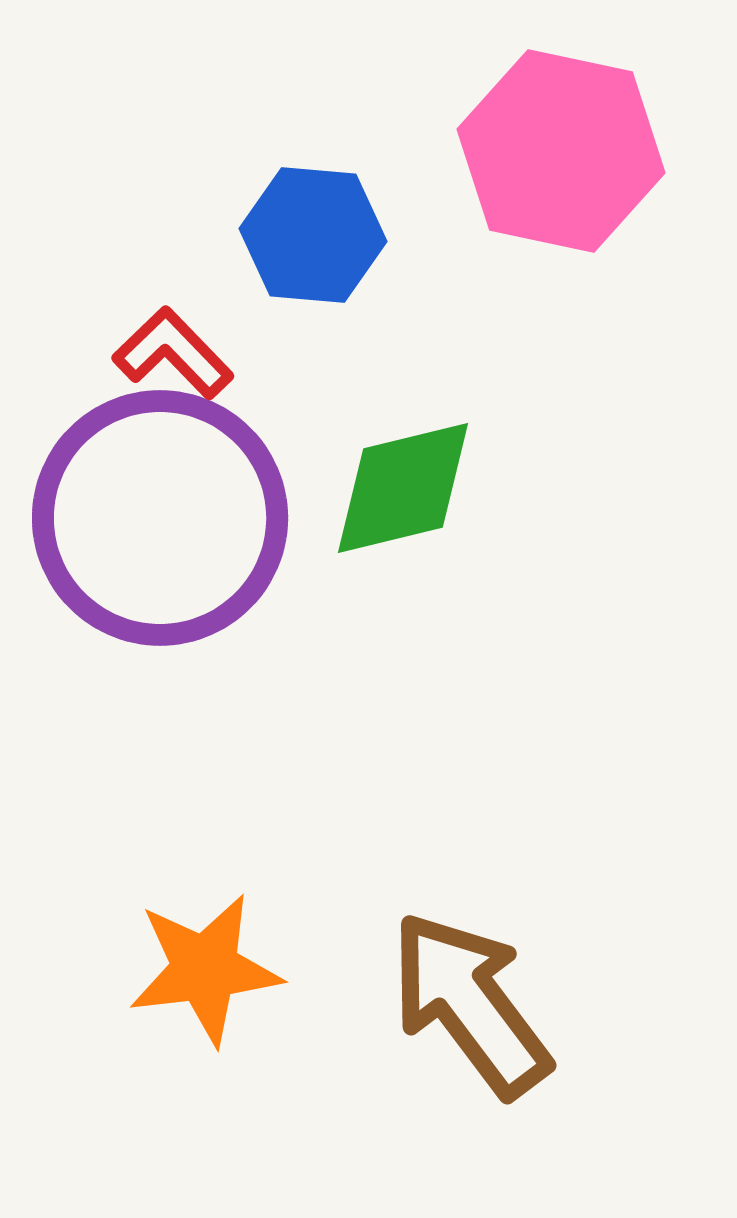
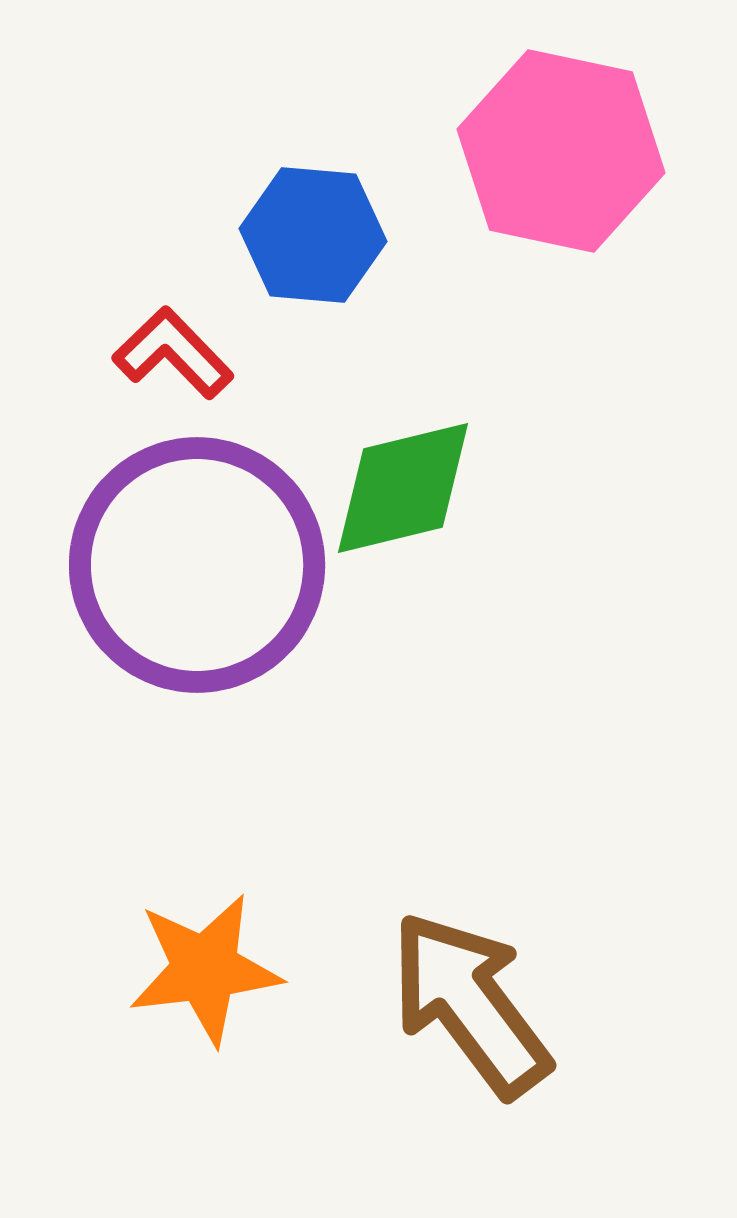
purple circle: moved 37 px right, 47 px down
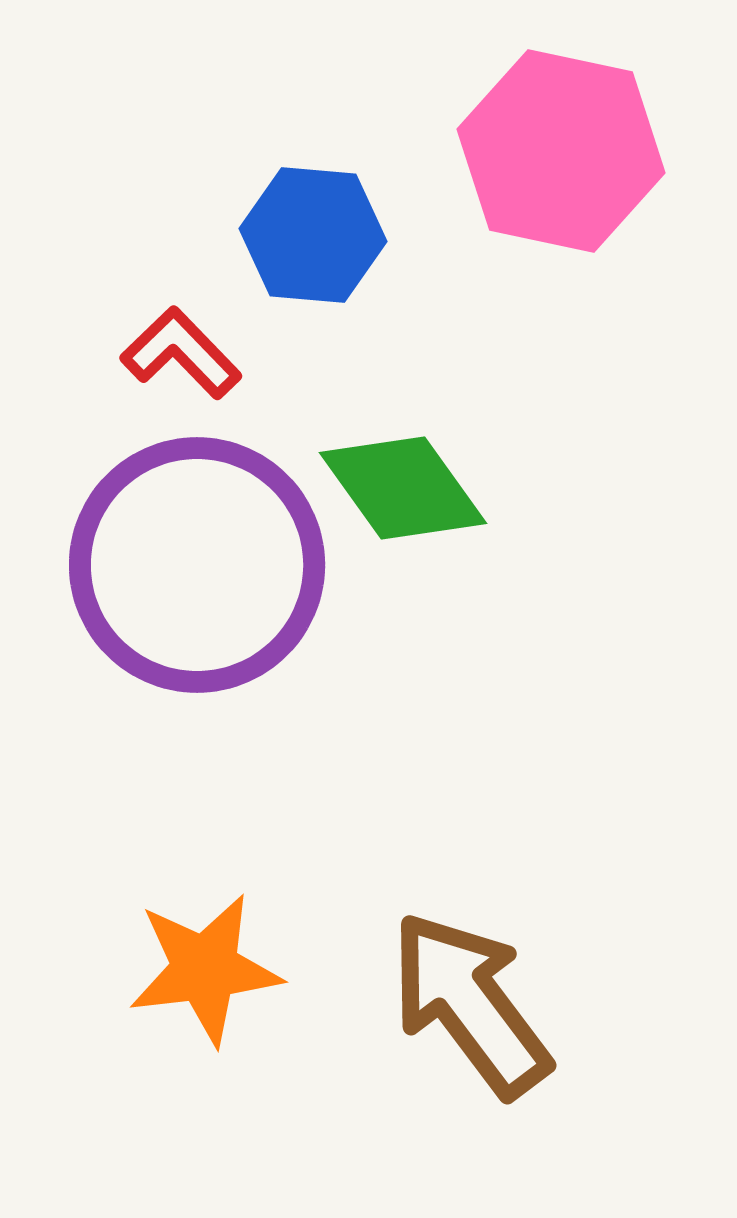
red L-shape: moved 8 px right
green diamond: rotated 68 degrees clockwise
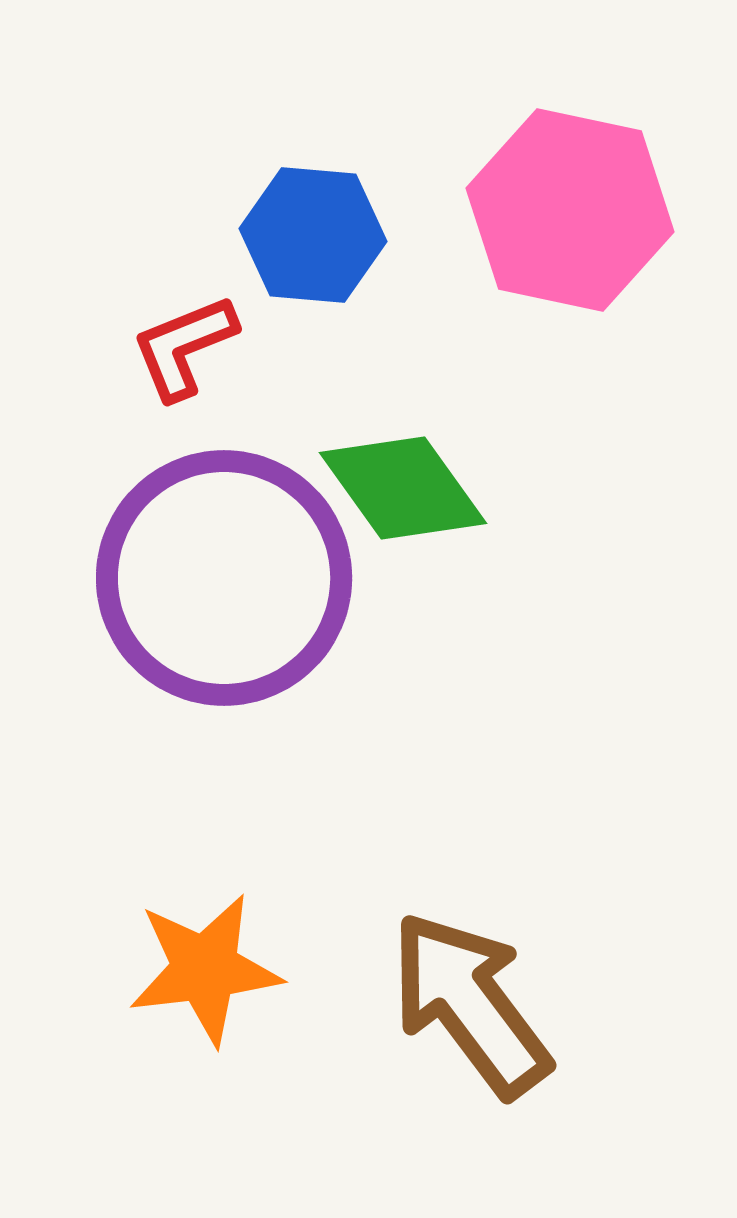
pink hexagon: moved 9 px right, 59 px down
red L-shape: moved 3 px right, 6 px up; rotated 68 degrees counterclockwise
purple circle: moved 27 px right, 13 px down
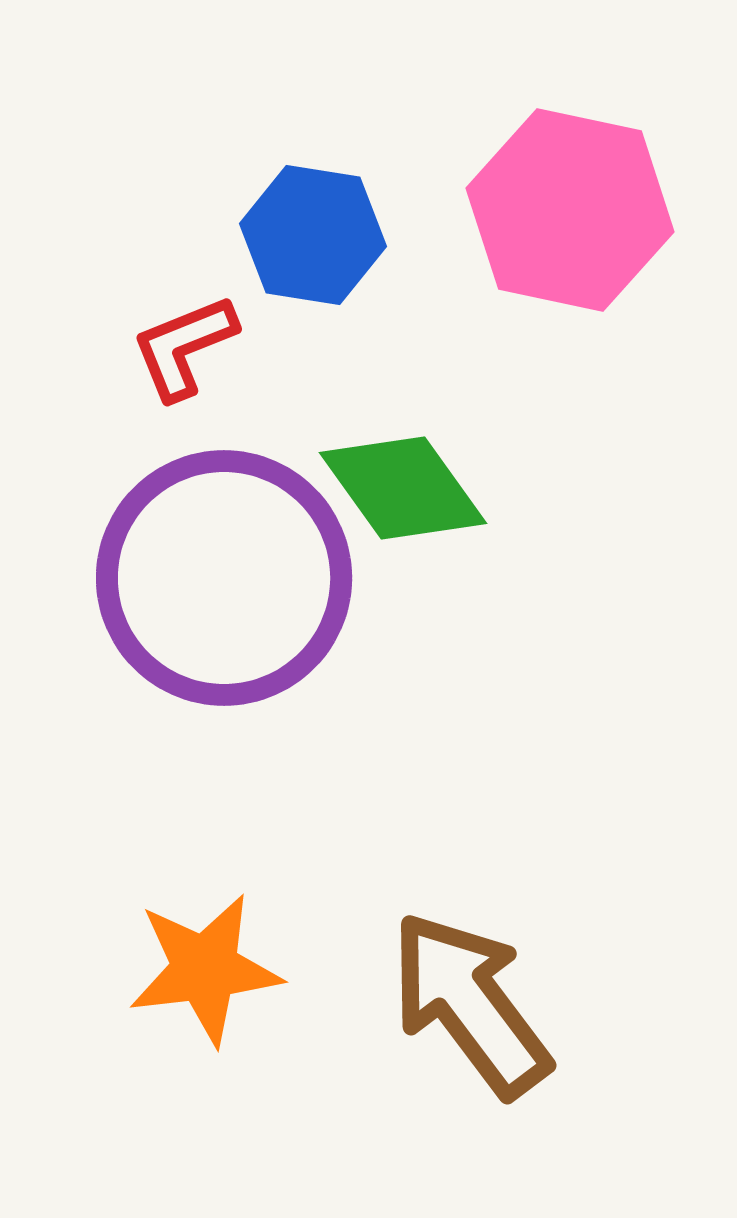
blue hexagon: rotated 4 degrees clockwise
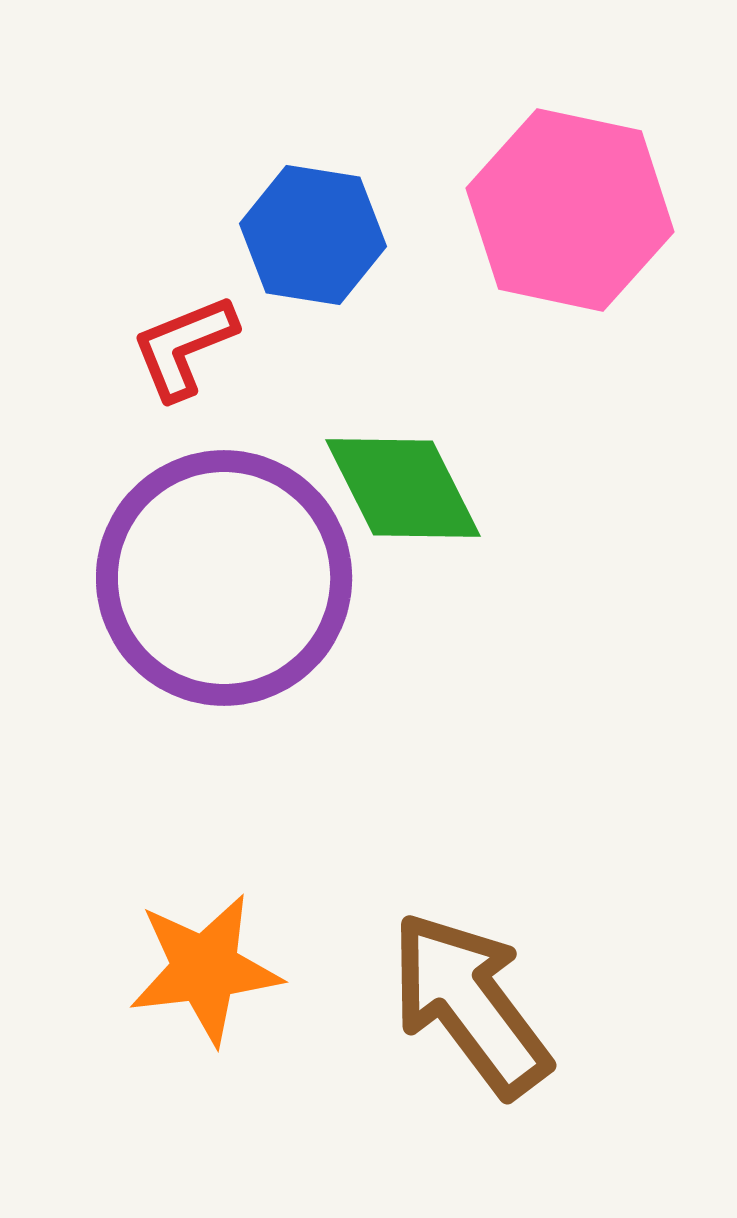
green diamond: rotated 9 degrees clockwise
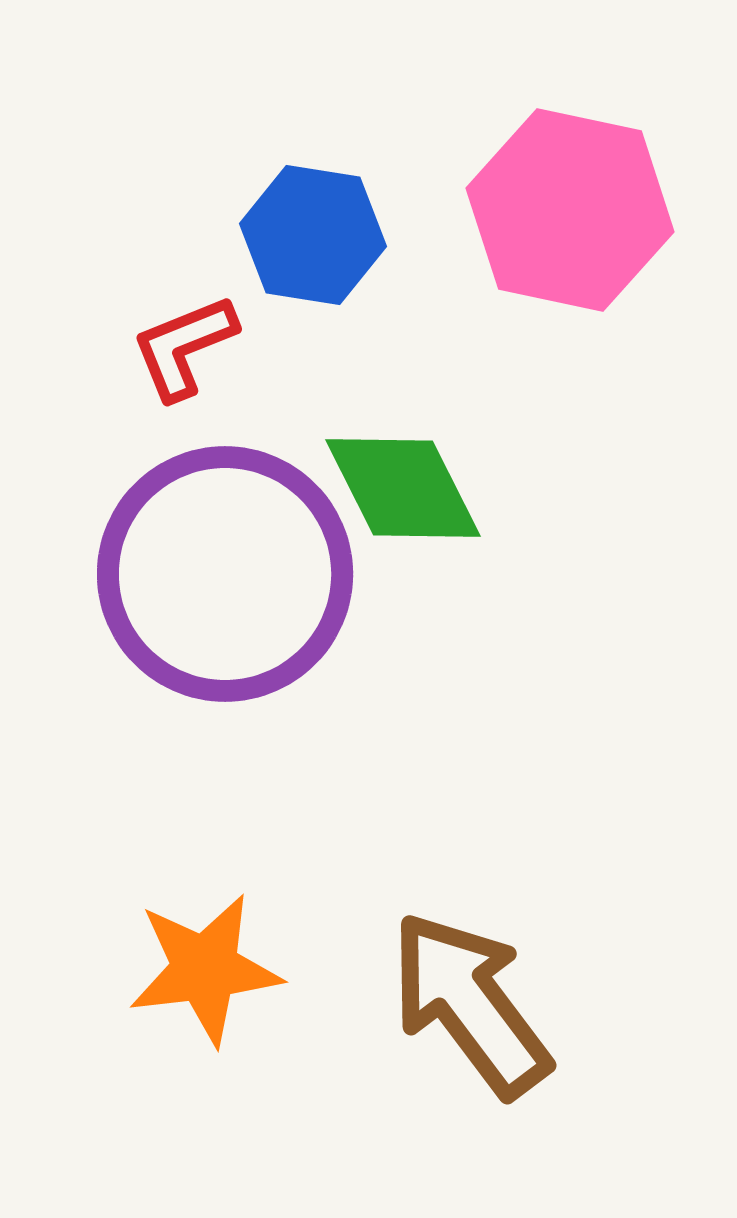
purple circle: moved 1 px right, 4 px up
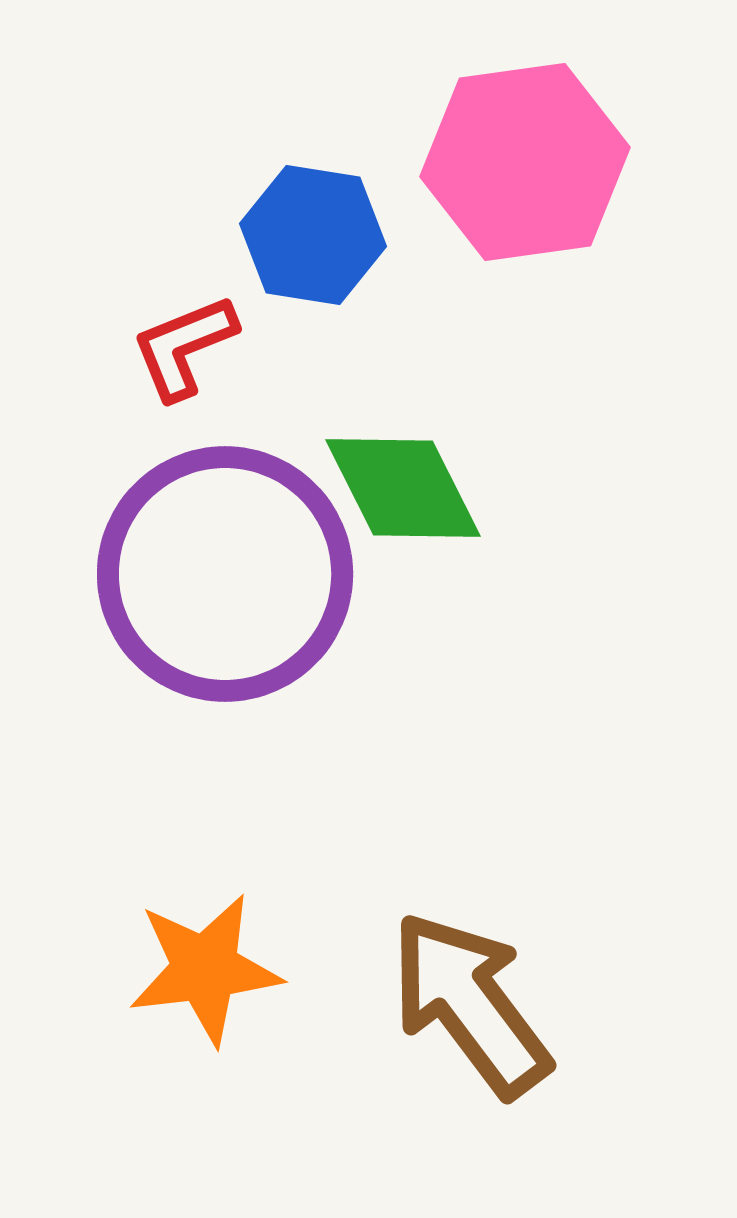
pink hexagon: moved 45 px left, 48 px up; rotated 20 degrees counterclockwise
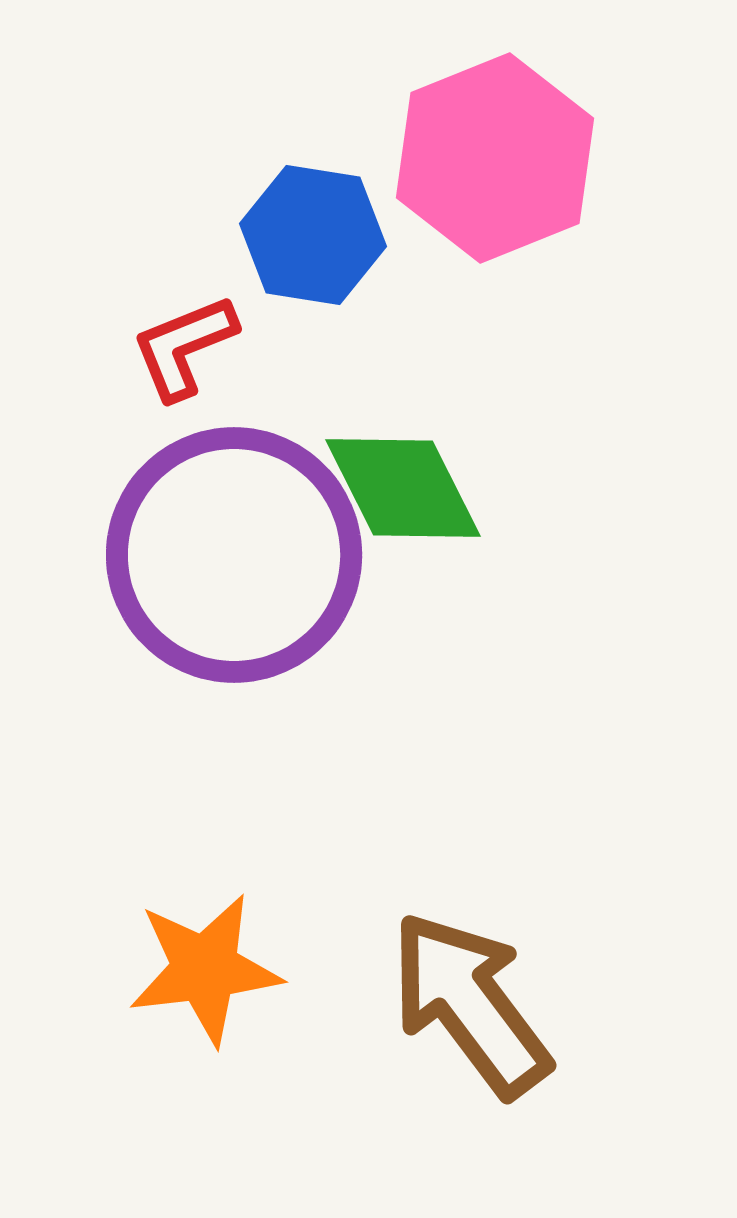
pink hexagon: moved 30 px left, 4 px up; rotated 14 degrees counterclockwise
purple circle: moved 9 px right, 19 px up
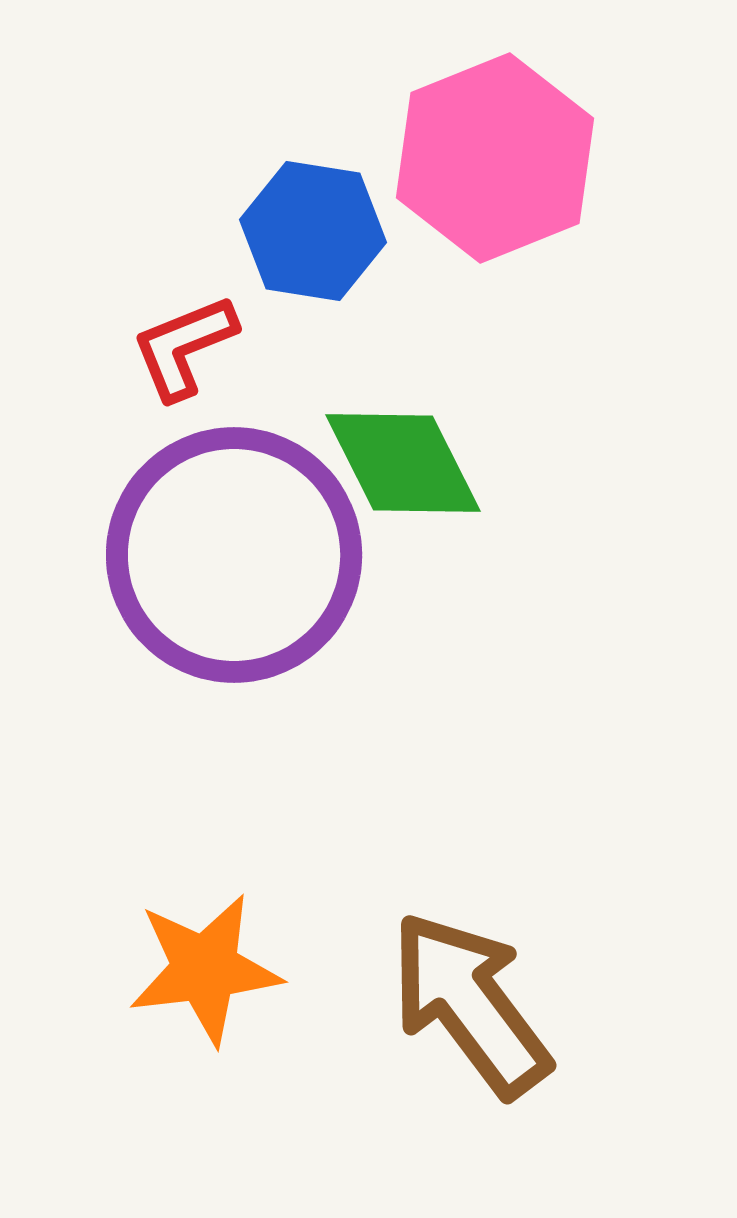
blue hexagon: moved 4 px up
green diamond: moved 25 px up
